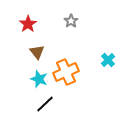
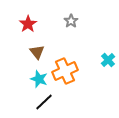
orange cross: moved 1 px left, 1 px up
black line: moved 1 px left, 2 px up
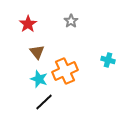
cyan cross: rotated 32 degrees counterclockwise
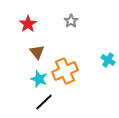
cyan cross: rotated 16 degrees clockwise
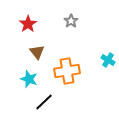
orange cross: moved 2 px right; rotated 15 degrees clockwise
cyan star: moved 10 px left
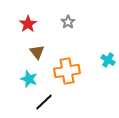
gray star: moved 3 px left, 1 px down
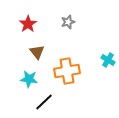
gray star: rotated 16 degrees clockwise
cyan star: rotated 12 degrees counterclockwise
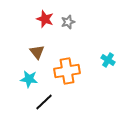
red star: moved 17 px right, 5 px up; rotated 18 degrees counterclockwise
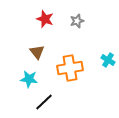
gray star: moved 9 px right, 1 px up
orange cross: moved 3 px right, 3 px up
